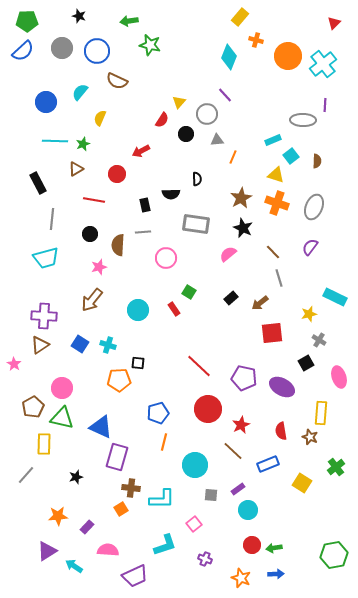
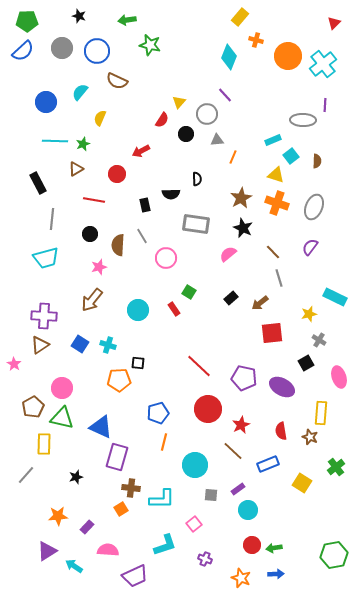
green arrow at (129, 21): moved 2 px left, 1 px up
gray line at (143, 232): moved 1 px left, 4 px down; rotated 63 degrees clockwise
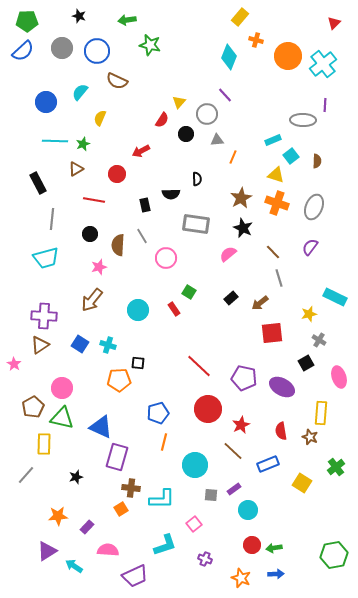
purple rectangle at (238, 489): moved 4 px left
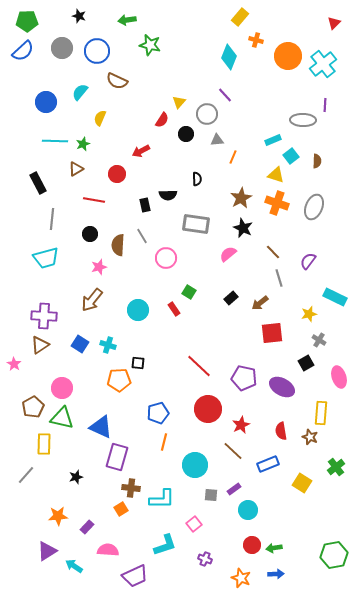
black semicircle at (171, 194): moved 3 px left, 1 px down
purple semicircle at (310, 247): moved 2 px left, 14 px down
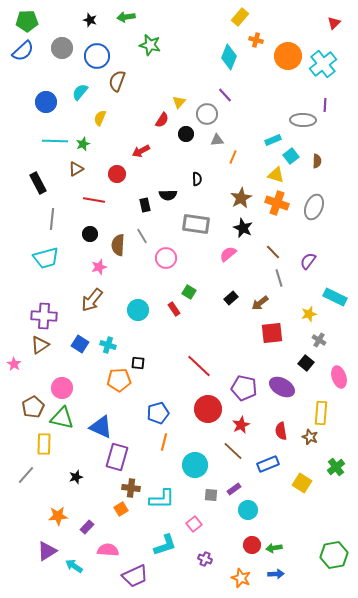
black star at (79, 16): moved 11 px right, 4 px down
green arrow at (127, 20): moved 1 px left, 3 px up
blue circle at (97, 51): moved 5 px down
brown semicircle at (117, 81): rotated 85 degrees clockwise
black square at (306, 363): rotated 21 degrees counterclockwise
purple pentagon at (244, 378): moved 10 px down
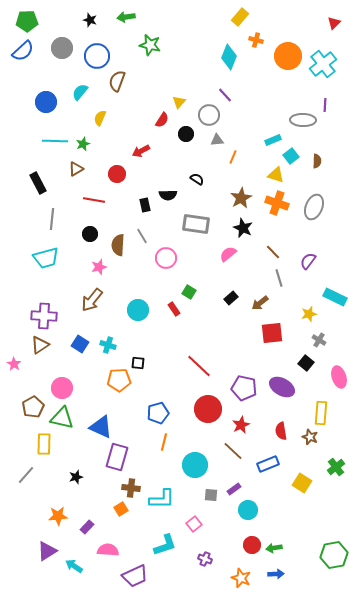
gray circle at (207, 114): moved 2 px right, 1 px down
black semicircle at (197, 179): rotated 56 degrees counterclockwise
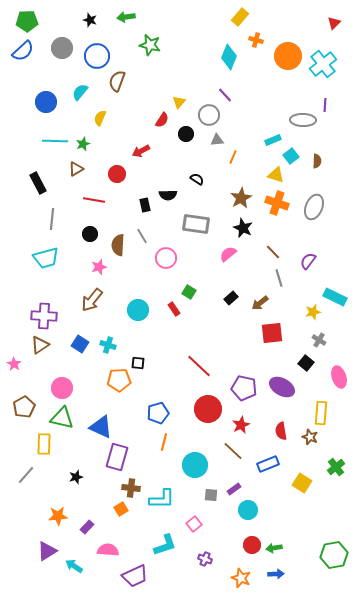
yellow star at (309, 314): moved 4 px right, 2 px up
brown pentagon at (33, 407): moved 9 px left
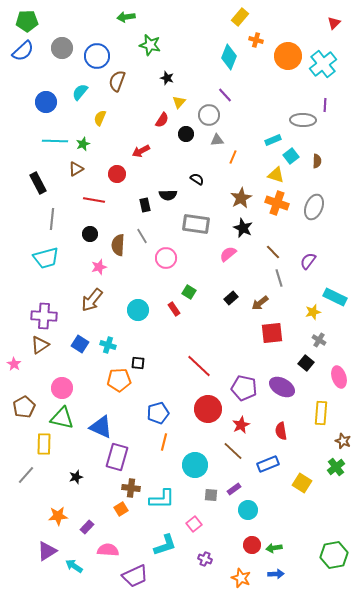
black star at (90, 20): moved 77 px right, 58 px down
brown star at (310, 437): moved 33 px right, 4 px down
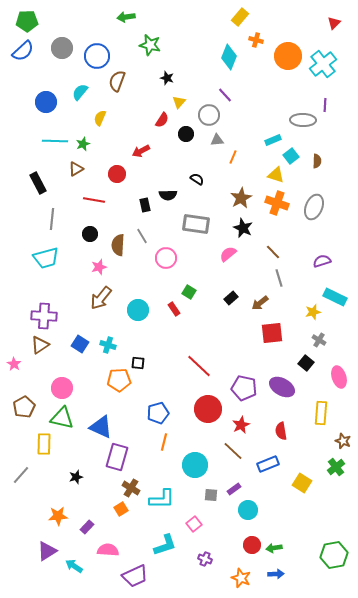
purple semicircle at (308, 261): moved 14 px right; rotated 36 degrees clockwise
brown arrow at (92, 300): moved 9 px right, 2 px up
gray line at (26, 475): moved 5 px left
brown cross at (131, 488): rotated 24 degrees clockwise
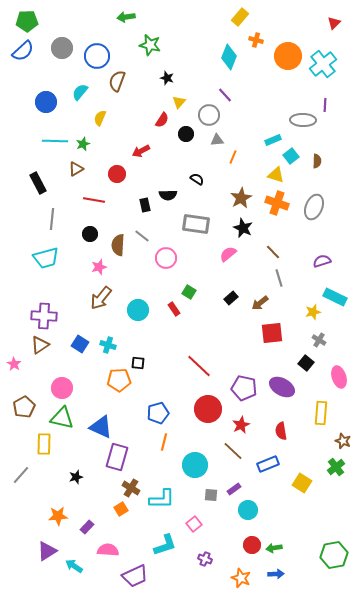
gray line at (142, 236): rotated 21 degrees counterclockwise
